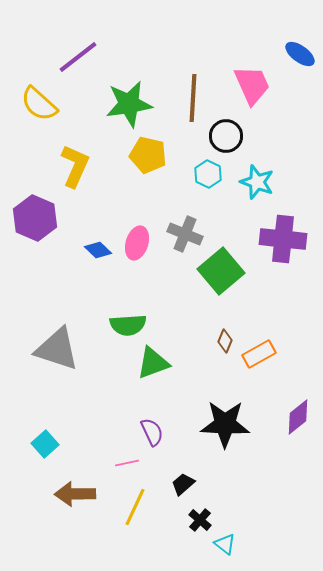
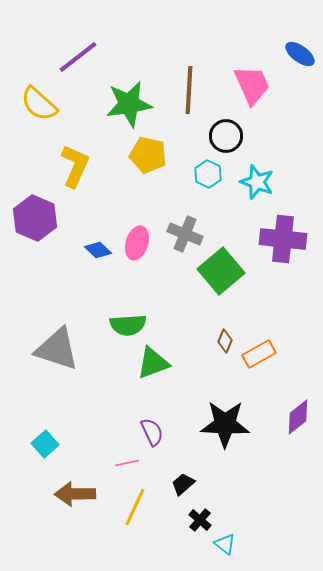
brown line: moved 4 px left, 8 px up
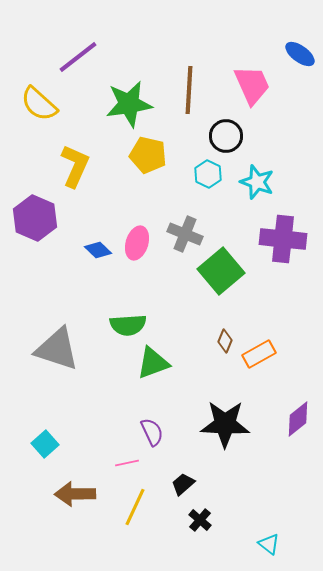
purple diamond: moved 2 px down
cyan triangle: moved 44 px right
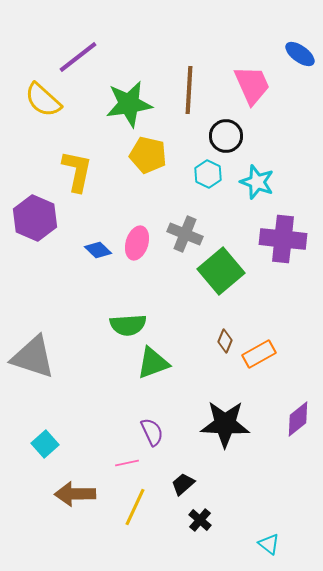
yellow semicircle: moved 4 px right, 4 px up
yellow L-shape: moved 2 px right, 5 px down; rotated 12 degrees counterclockwise
gray triangle: moved 24 px left, 8 px down
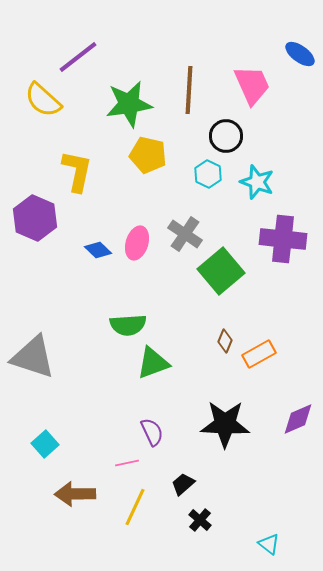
gray cross: rotated 12 degrees clockwise
purple diamond: rotated 15 degrees clockwise
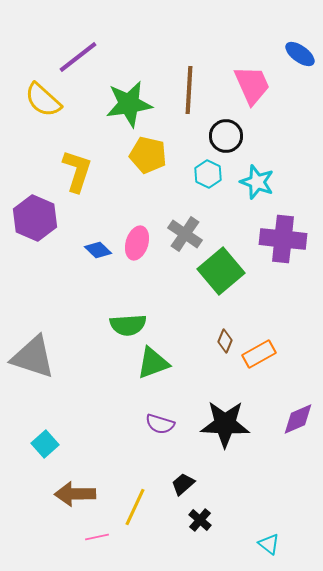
yellow L-shape: rotated 6 degrees clockwise
purple semicircle: moved 8 px right, 8 px up; rotated 132 degrees clockwise
pink line: moved 30 px left, 74 px down
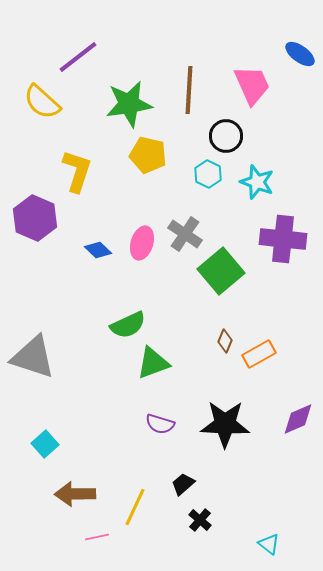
yellow semicircle: moved 1 px left, 2 px down
pink ellipse: moved 5 px right
green semicircle: rotated 21 degrees counterclockwise
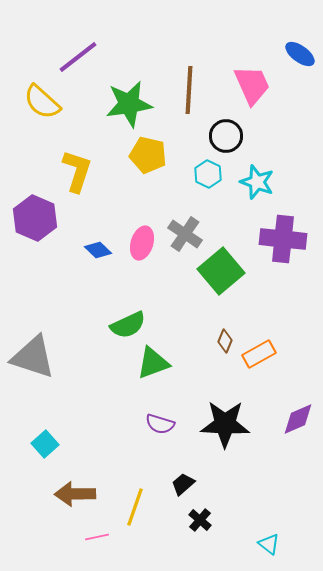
yellow line: rotated 6 degrees counterclockwise
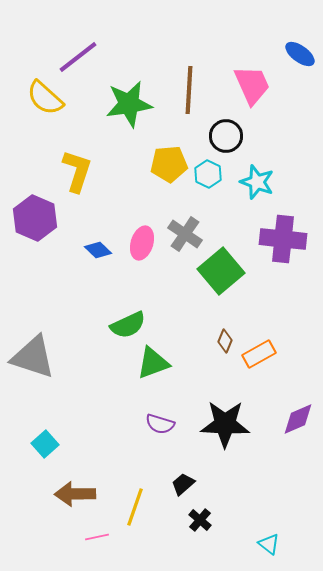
yellow semicircle: moved 3 px right, 4 px up
yellow pentagon: moved 21 px right, 9 px down; rotated 18 degrees counterclockwise
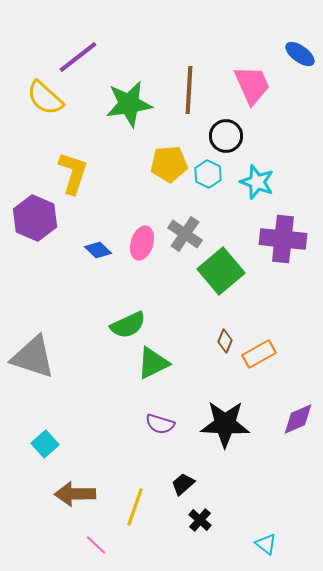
yellow L-shape: moved 4 px left, 2 px down
green triangle: rotated 6 degrees counterclockwise
pink line: moved 1 px left, 8 px down; rotated 55 degrees clockwise
cyan triangle: moved 3 px left
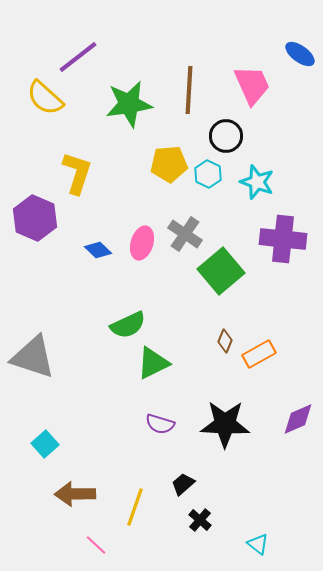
yellow L-shape: moved 4 px right
cyan triangle: moved 8 px left
